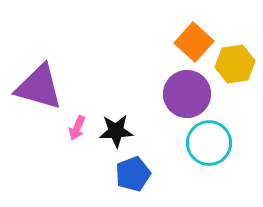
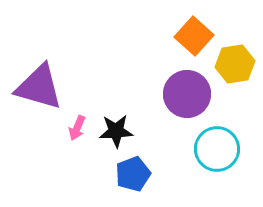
orange square: moved 6 px up
cyan circle: moved 8 px right, 6 px down
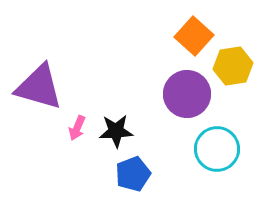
yellow hexagon: moved 2 px left, 2 px down
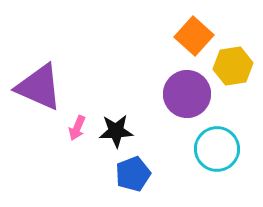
purple triangle: rotated 8 degrees clockwise
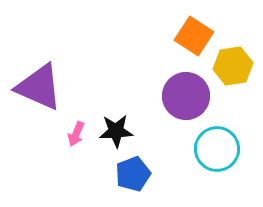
orange square: rotated 9 degrees counterclockwise
purple circle: moved 1 px left, 2 px down
pink arrow: moved 1 px left, 6 px down
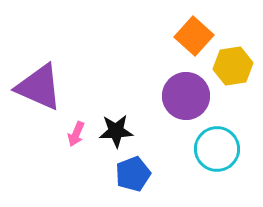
orange square: rotated 9 degrees clockwise
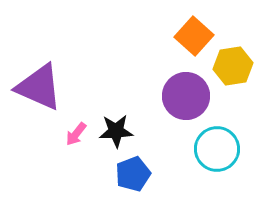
pink arrow: rotated 15 degrees clockwise
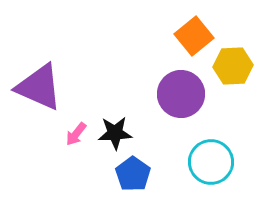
orange square: rotated 9 degrees clockwise
yellow hexagon: rotated 6 degrees clockwise
purple circle: moved 5 px left, 2 px up
black star: moved 1 px left, 2 px down
cyan circle: moved 6 px left, 13 px down
blue pentagon: rotated 16 degrees counterclockwise
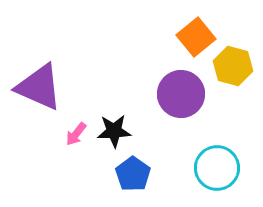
orange square: moved 2 px right, 1 px down
yellow hexagon: rotated 18 degrees clockwise
black star: moved 1 px left, 2 px up
cyan circle: moved 6 px right, 6 px down
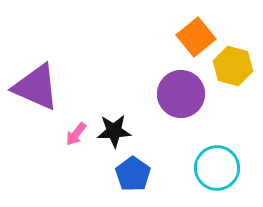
purple triangle: moved 3 px left
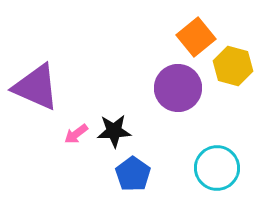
purple circle: moved 3 px left, 6 px up
pink arrow: rotated 15 degrees clockwise
